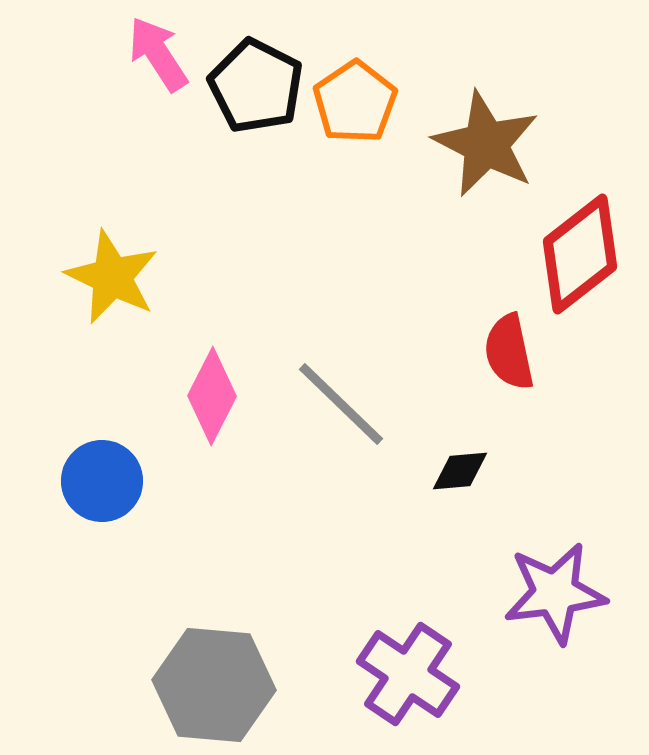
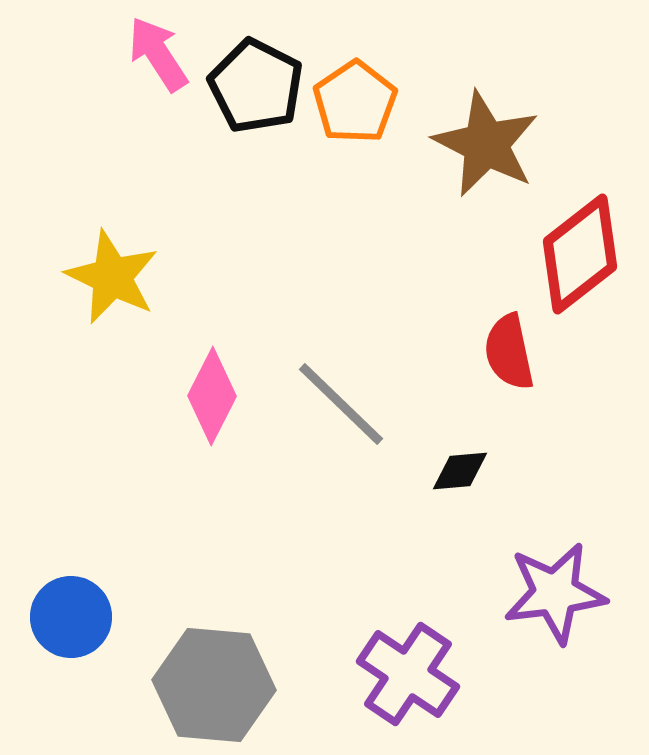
blue circle: moved 31 px left, 136 px down
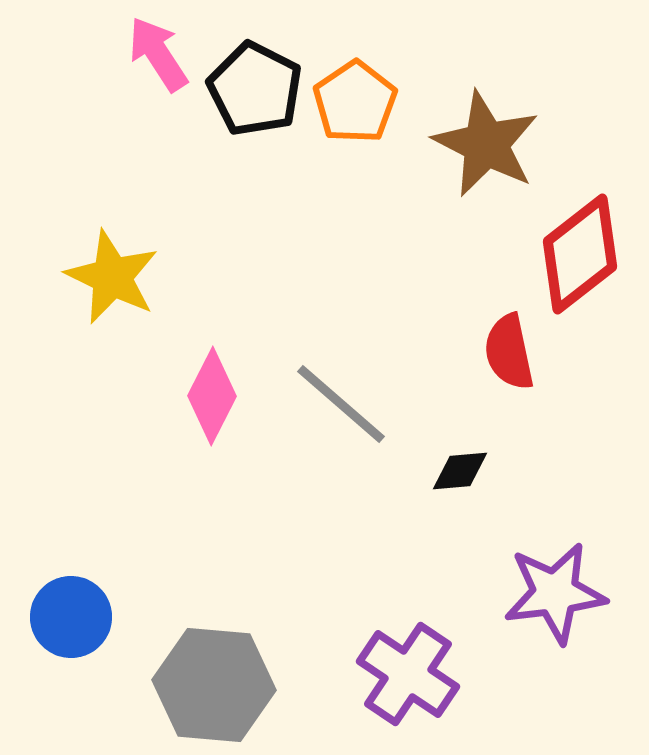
black pentagon: moved 1 px left, 3 px down
gray line: rotated 3 degrees counterclockwise
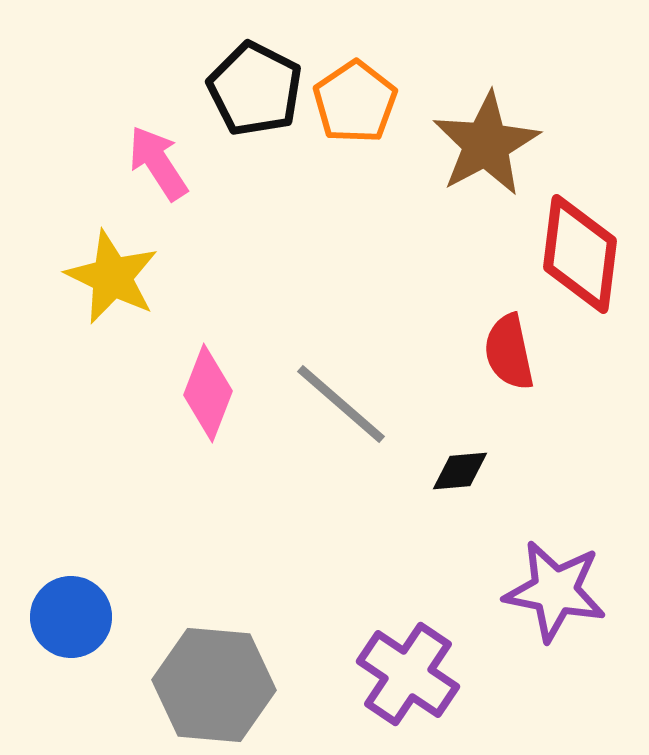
pink arrow: moved 109 px down
brown star: rotated 17 degrees clockwise
red diamond: rotated 45 degrees counterclockwise
pink diamond: moved 4 px left, 3 px up; rotated 6 degrees counterclockwise
purple star: moved 2 px up; rotated 18 degrees clockwise
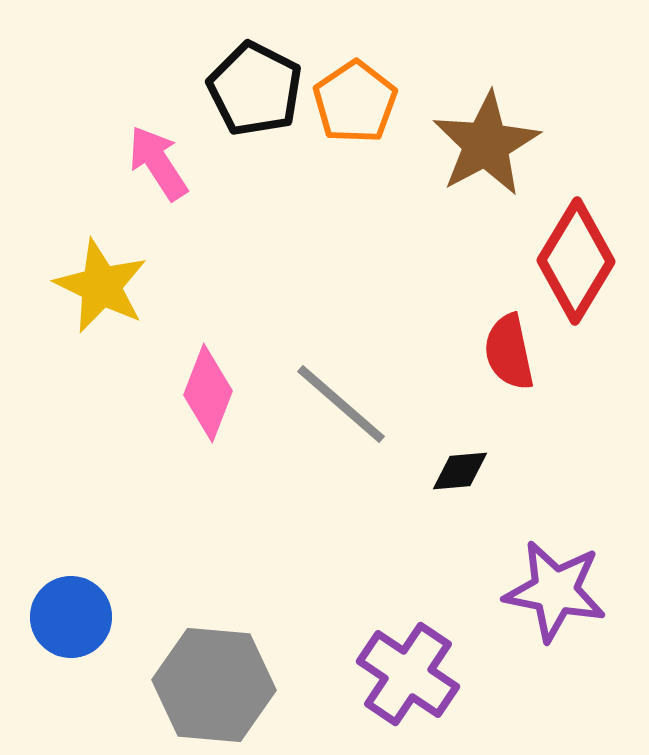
red diamond: moved 4 px left, 7 px down; rotated 24 degrees clockwise
yellow star: moved 11 px left, 9 px down
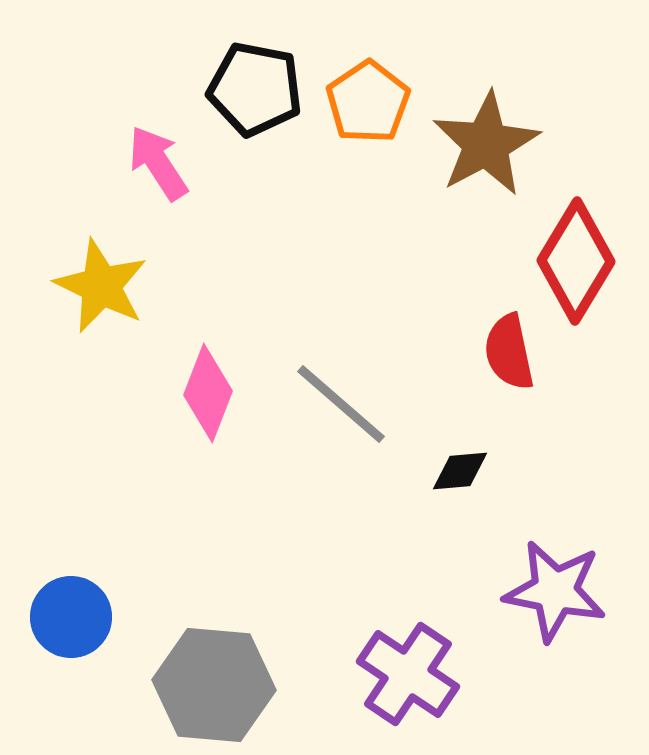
black pentagon: rotated 16 degrees counterclockwise
orange pentagon: moved 13 px right
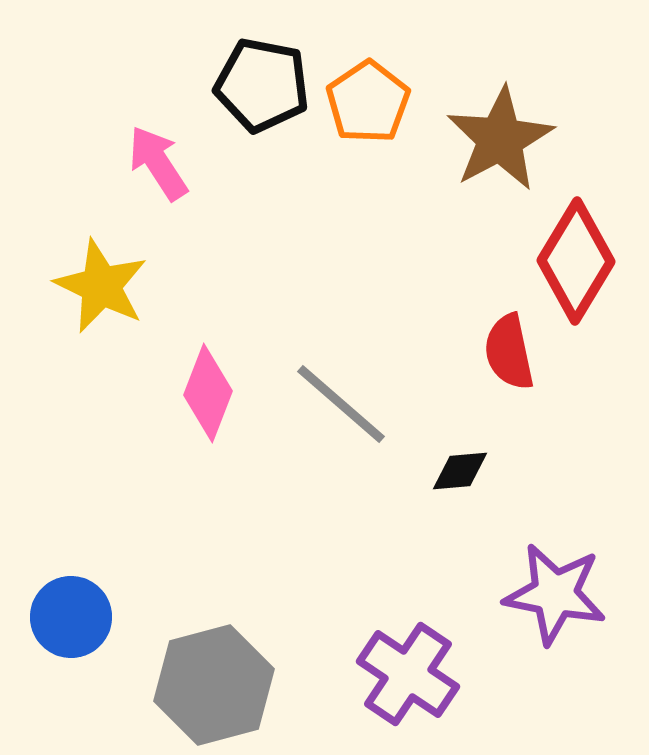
black pentagon: moved 7 px right, 4 px up
brown star: moved 14 px right, 5 px up
purple star: moved 3 px down
gray hexagon: rotated 20 degrees counterclockwise
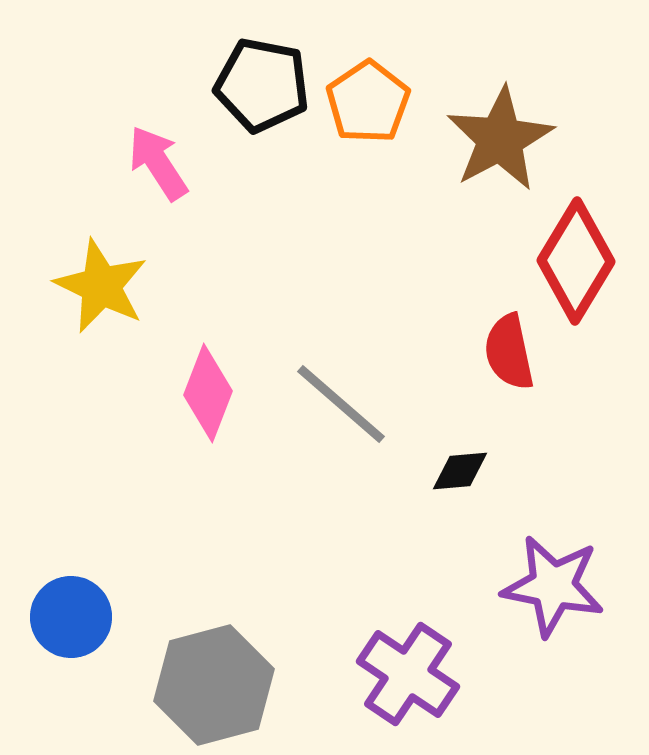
purple star: moved 2 px left, 8 px up
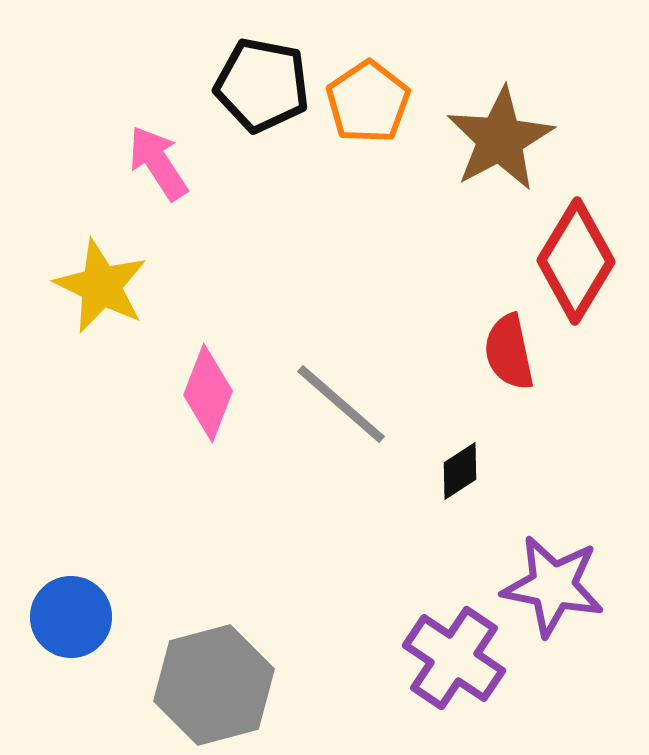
black diamond: rotated 28 degrees counterclockwise
purple cross: moved 46 px right, 16 px up
